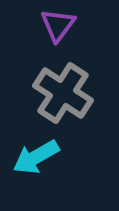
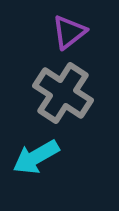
purple triangle: moved 11 px right, 7 px down; rotated 15 degrees clockwise
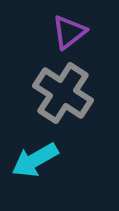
cyan arrow: moved 1 px left, 3 px down
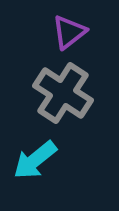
cyan arrow: rotated 9 degrees counterclockwise
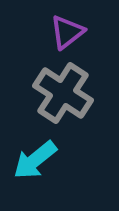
purple triangle: moved 2 px left
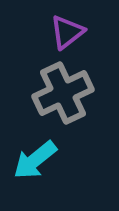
gray cross: rotated 32 degrees clockwise
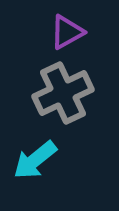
purple triangle: rotated 9 degrees clockwise
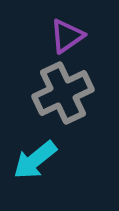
purple triangle: moved 4 px down; rotated 6 degrees counterclockwise
